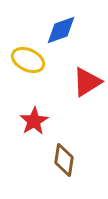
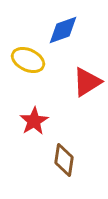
blue diamond: moved 2 px right
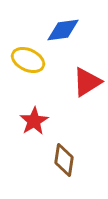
blue diamond: rotated 12 degrees clockwise
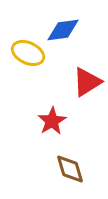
yellow ellipse: moved 7 px up
red star: moved 18 px right
brown diamond: moved 6 px right, 9 px down; rotated 24 degrees counterclockwise
